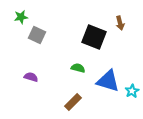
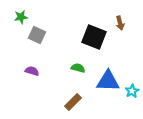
purple semicircle: moved 1 px right, 6 px up
blue triangle: rotated 15 degrees counterclockwise
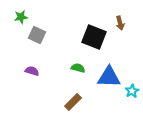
blue triangle: moved 1 px right, 4 px up
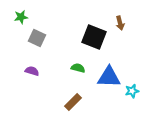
gray square: moved 3 px down
cyan star: rotated 16 degrees clockwise
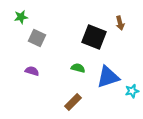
blue triangle: moved 1 px left; rotated 20 degrees counterclockwise
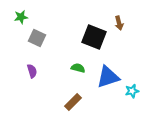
brown arrow: moved 1 px left
purple semicircle: rotated 56 degrees clockwise
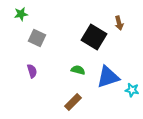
green star: moved 3 px up
black square: rotated 10 degrees clockwise
green semicircle: moved 2 px down
cyan star: moved 1 px up; rotated 24 degrees clockwise
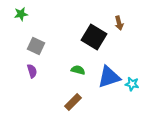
gray square: moved 1 px left, 8 px down
blue triangle: moved 1 px right
cyan star: moved 6 px up
